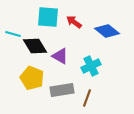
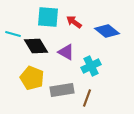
black diamond: moved 1 px right
purple triangle: moved 6 px right, 4 px up
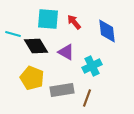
cyan square: moved 2 px down
red arrow: rotated 14 degrees clockwise
blue diamond: rotated 45 degrees clockwise
cyan cross: moved 1 px right
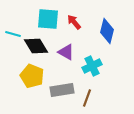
blue diamond: rotated 20 degrees clockwise
yellow pentagon: moved 2 px up
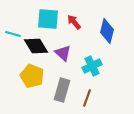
purple triangle: moved 3 px left, 1 px down; rotated 12 degrees clockwise
gray rectangle: rotated 65 degrees counterclockwise
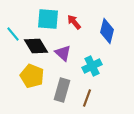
cyan line: rotated 35 degrees clockwise
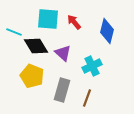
cyan line: moved 1 px right, 2 px up; rotated 28 degrees counterclockwise
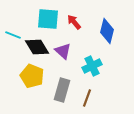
cyan line: moved 1 px left, 3 px down
black diamond: moved 1 px right, 1 px down
purple triangle: moved 2 px up
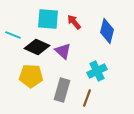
black diamond: rotated 35 degrees counterclockwise
cyan cross: moved 5 px right, 5 px down
yellow pentagon: moved 1 px left; rotated 20 degrees counterclockwise
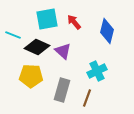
cyan square: moved 1 px left; rotated 15 degrees counterclockwise
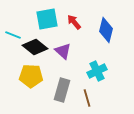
blue diamond: moved 1 px left, 1 px up
black diamond: moved 2 px left; rotated 15 degrees clockwise
brown line: rotated 36 degrees counterclockwise
